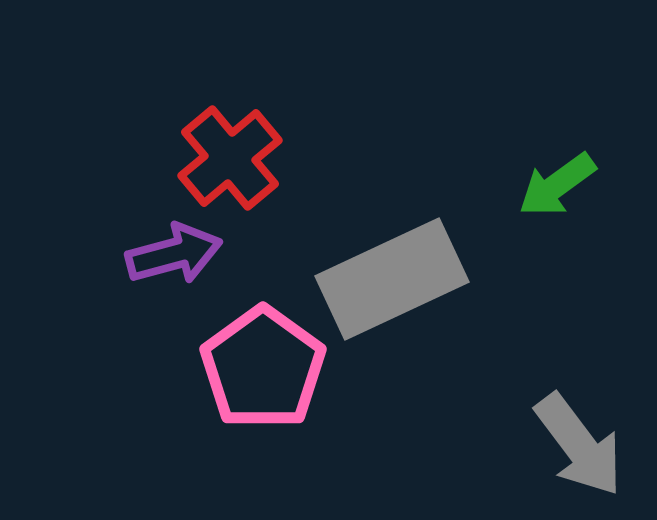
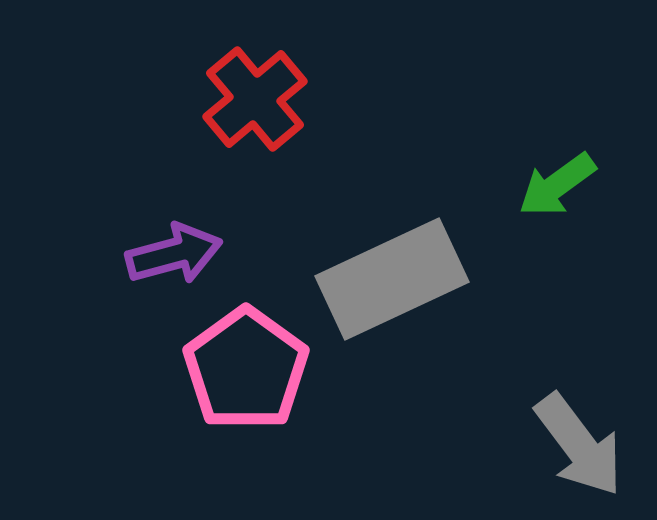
red cross: moved 25 px right, 59 px up
pink pentagon: moved 17 px left, 1 px down
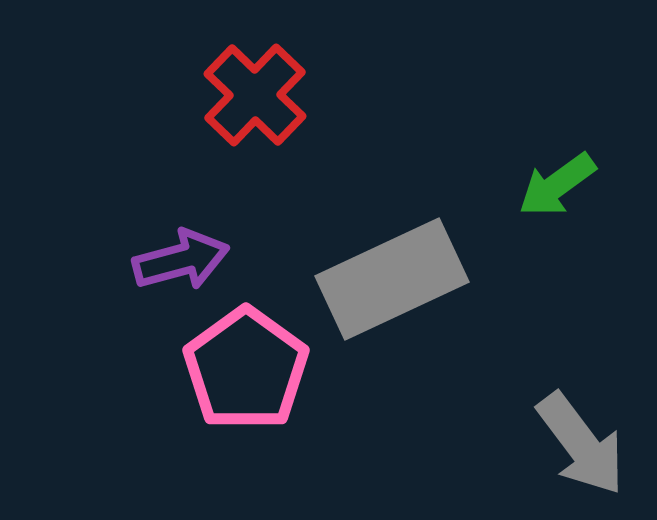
red cross: moved 4 px up; rotated 6 degrees counterclockwise
purple arrow: moved 7 px right, 6 px down
gray arrow: moved 2 px right, 1 px up
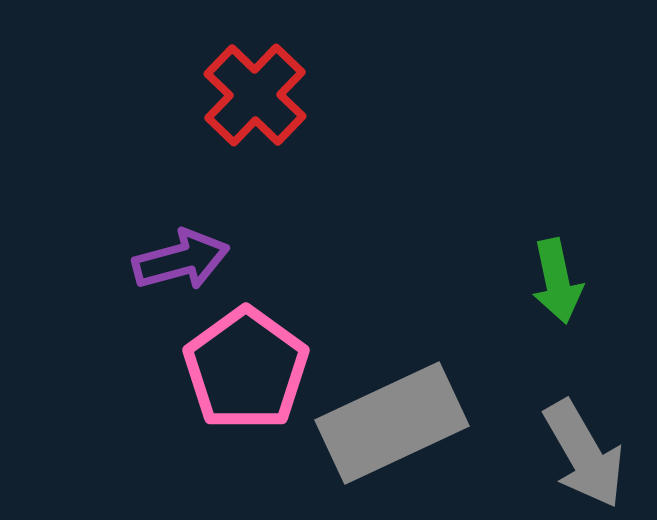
green arrow: moved 96 px down; rotated 66 degrees counterclockwise
gray rectangle: moved 144 px down
gray arrow: moved 3 px right, 10 px down; rotated 7 degrees clockwise
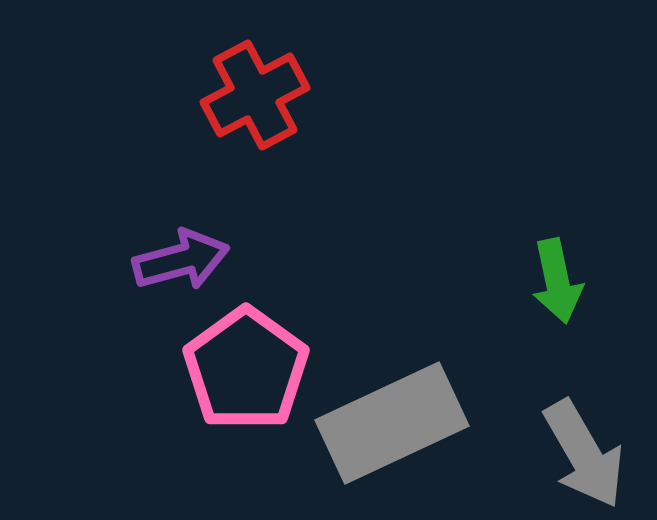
red cross: rotated 18 degrees clockwise
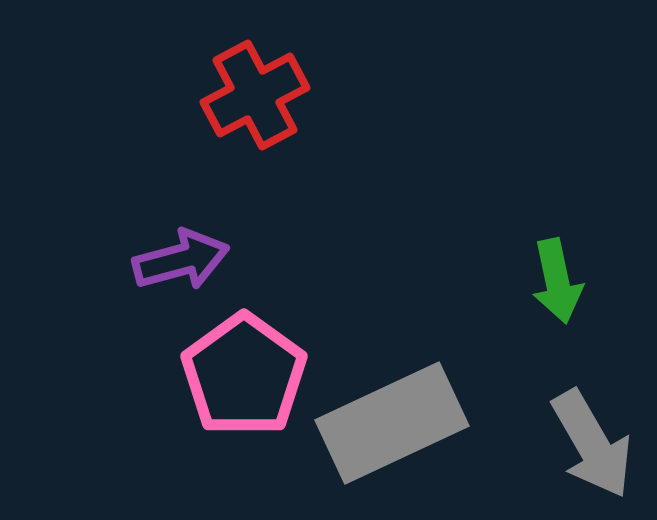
pink pentagon: moved 2 px left, 6 px down
gray arrow: moved 8 px right, 10 px up
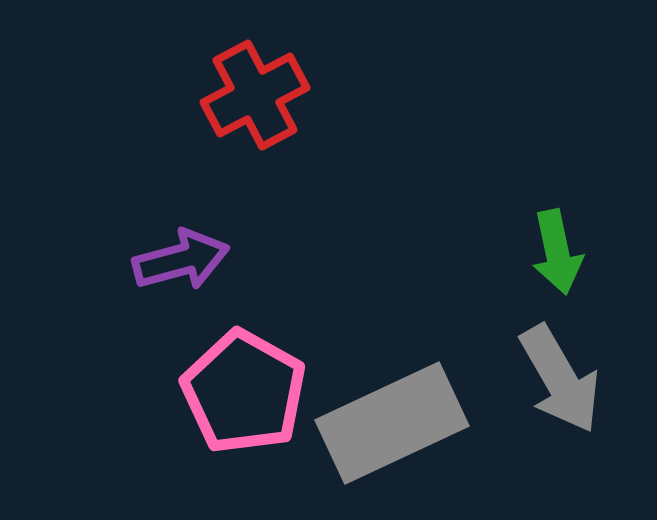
green arrow: moved 29 px up
pink pentagon: moved 17 px down; rotated 7 degrees counterclockwise
gray arrow: moved 32 px left, 65 px up
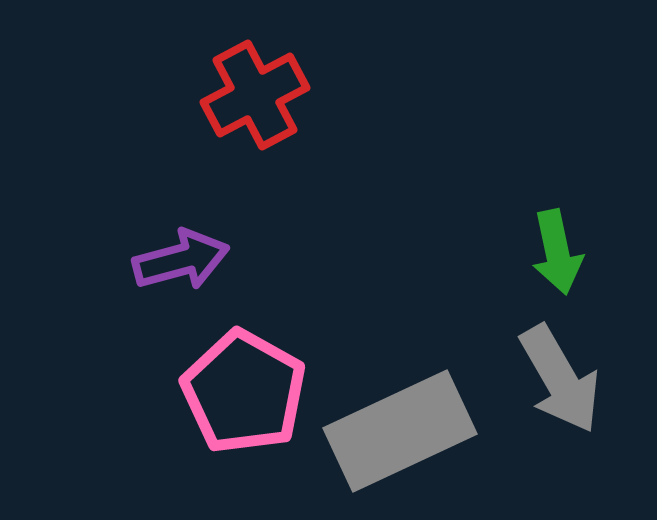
gray rectangle: moved 8 px right, 8 px down
